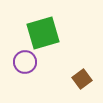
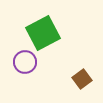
green square: rotated 12 degrees counterclockwise
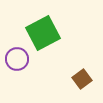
purple circle: moved 8 px left, 3 px up
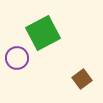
purple circle: moved 1 px up
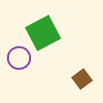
purple circle: moved 2 px right
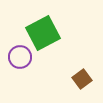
purple circle: moved 1 px right, 1 px up
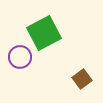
green square: moved 1 px right
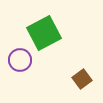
purple circle: moved 3 px down
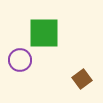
green square: rotated 28 degrees clockwise
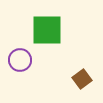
green square: moved 3 px right, 3 px up
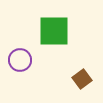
green square: moved 7 px right, 1 px down
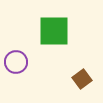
purple circle: moved 4 px left, 2 px down
